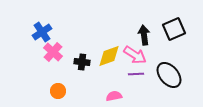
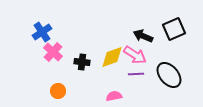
black arrow: moved 1 px left, 1 px down; rotated 60 degrees counterclockwise
yellow diamond: moved 3 px right, 1 px down
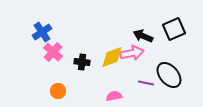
pink arrow: moved 3 px left, 2 px up; rotated 45 degrees counterclockwise
purple line: moved 10 px right, 9 px down; rotated 14 degrees clockwise
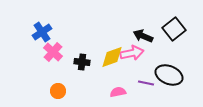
black square: rotated 15 degrees counterclockwise
black ellipse: rotated 28 degrees counterclockwise
pink semicircle: moved 4 px right, 4 px up
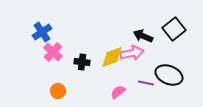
pink semicircle: rotated 28 degrees counterclockwise
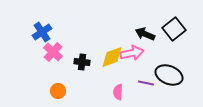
black arrow: moved 2 px right, 2 px up
pink semicircle: rotated 49 degrees counterclockwise
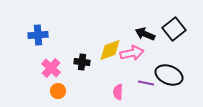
blue cross: moved 4 px left, 3 px down; rotated 30 degrees clockwise
pink cross: moved 2 px left, 16 px down
yellow diamond: moved 2 px left, 7 px up
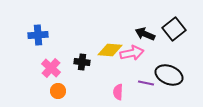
yellow diamond: rotated 25 degrees clockwise
